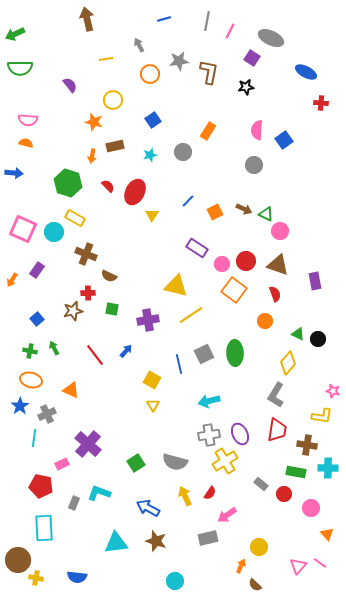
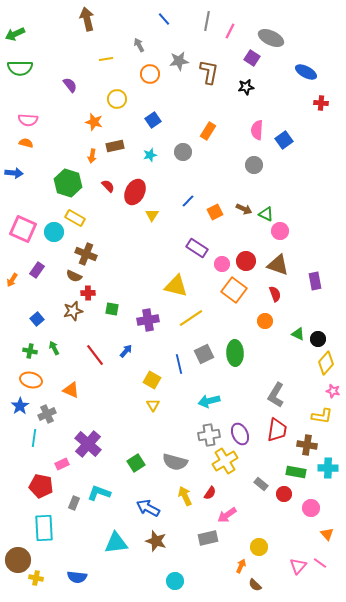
blue line at (164, 19): rotated 64 degrees clockwise
yellow circle at (113, 100): moved 4 px right, 1 px up
brown semicircle at (109, 276): moved 35 px left
yellow line at (191, 315): moved 3 px down
yellow diamond at (288, 363): moved 38 px right
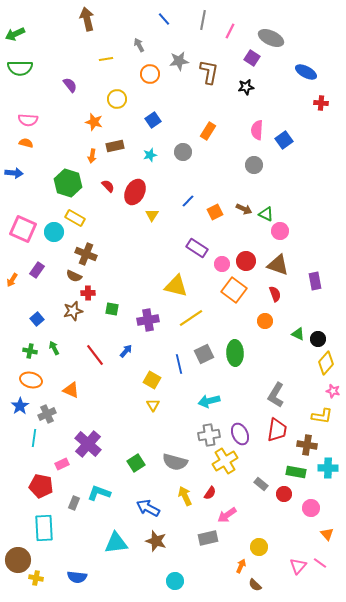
gray line at (207, 21): moved 4 px left, 1 px up
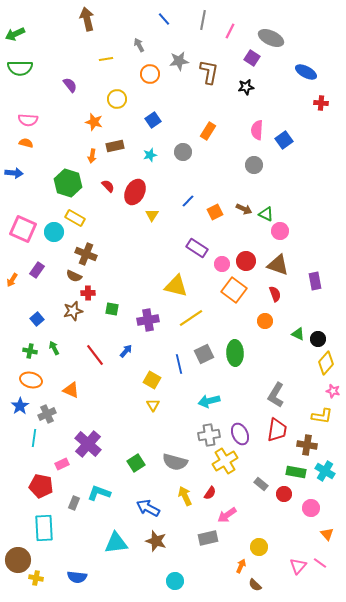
cyan cross at (328, 468): moved 3 px left, 3 px down; rotated 30 degrees clockwise
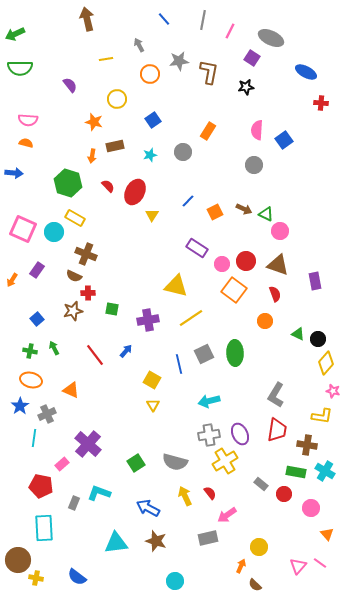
pink rectangle at (62, 464): rotated 16 degrees counterclockwise
red semicircle at (210, 493): rotated 72 degrees counterclockwise
blue semicircle at (77, 577): rotated 30 degrees clockwise
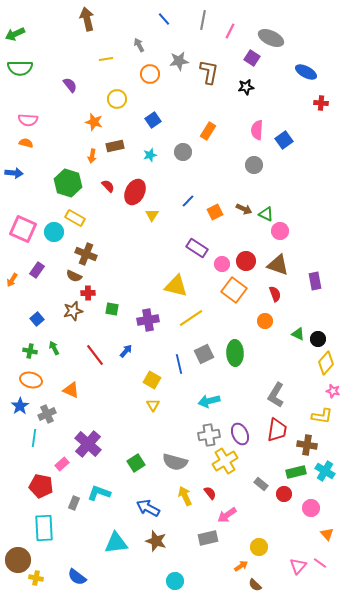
green rectangle at (296, 472): rotated 24 degrees counterclockwise
orange arrow at (241, 566): rotated 32 degrees clockwise
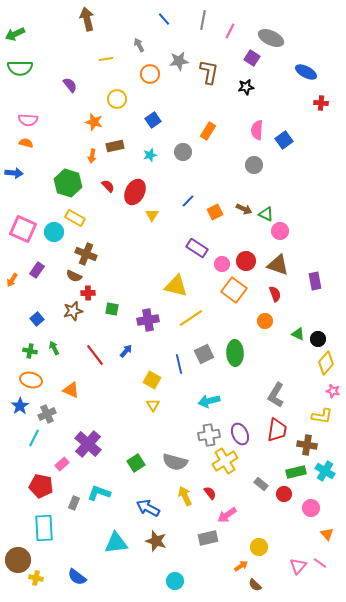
cyan line at (34, 438): rotated 18 degrees clockwise
